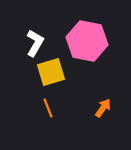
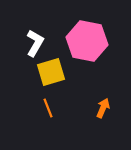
orange arrow: rotated 12 degrees counterclockwise
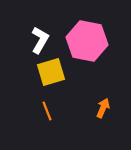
white L-shape: moved 5 px right, 3 px up
orange line: moved 1 px left, 3 px down
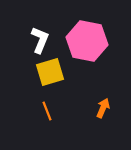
white L-shape: rotated 8 degrees counterclockwise
yellow square: moved 1 px left
